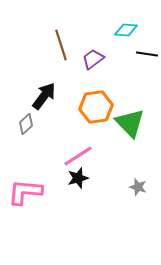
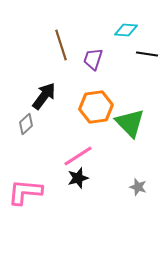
purple trapezoid: rotated 35 degrees counterclockwise
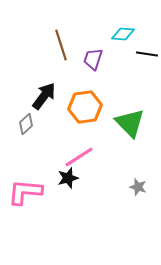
cyan diamond: moved 3 px left, 4 px down
orange hexagon: moved 11 px left
pink line: moved 1 px right, 1 px down
black star: moved 10 px left
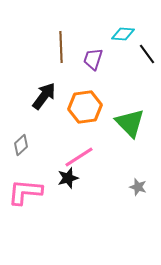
brown line: moved 2 px down; rotated 16 degrees clockwise
black line: rotated 45 degrees clockwise
gray diamond: moved 5 px left, 21 px down
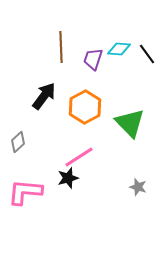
cyan diamond: moved 4 px left, 15 px down
orange hexagon: rotated 20 degrees counterclockwise
gray diamond: moved 3 px left, 3 px up
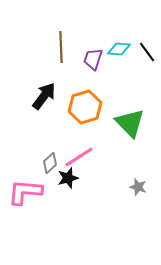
black line: moved 2 px up
orange hexagon: rotated 12 degrees clockwise
gray diamond: moved 32 px right, 21 px down
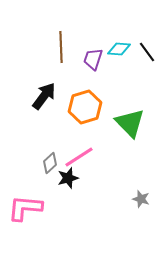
gray star: moved 3 px right, 12 px down
pink L-shape: moved 16 px down
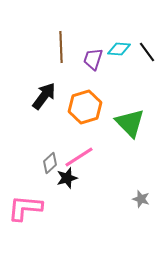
black star: moved 1 px left
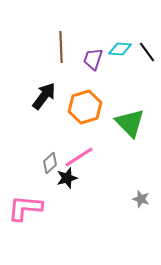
cyan diamond: moved 1 px right
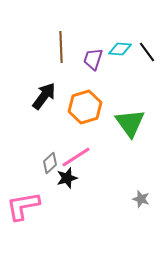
green triangle: rotated 8 degrees clockwise
pink line: moved 3 px left
pink L-shape: moved 2 px left, 2 px up; rotated 15 degrees counterclockwise
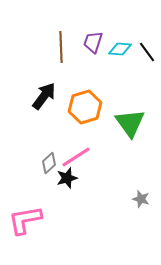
purple trapezoid: moved 17 px up
gray diamond: moved 1 px left
pink L-shape: moved 2 px right, 14 px down
